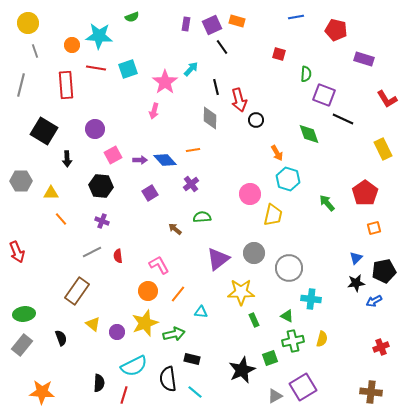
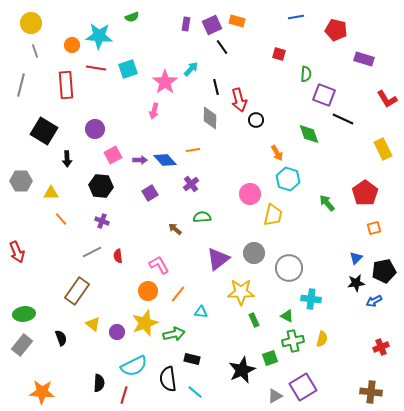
yellow circle at (28, 23): moved 3 px right
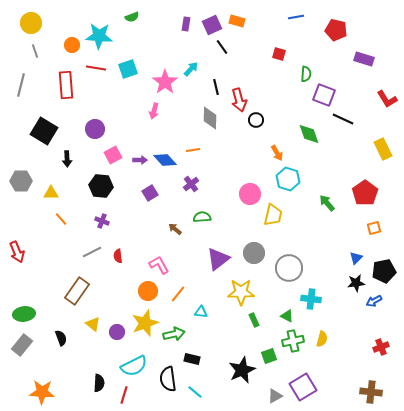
green square at (270, 358): moved 1 px left, 2 px up
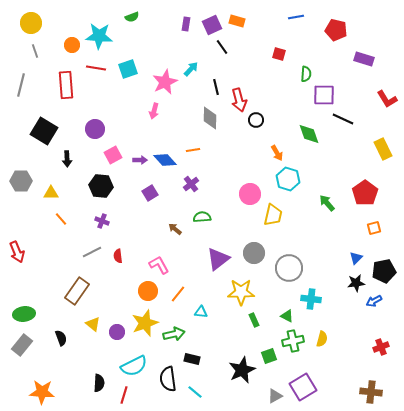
pink star at (165, 82): rotated 10 degrees clockwise
purple square at (324, 95): rotated 20 degrees counterclockwise
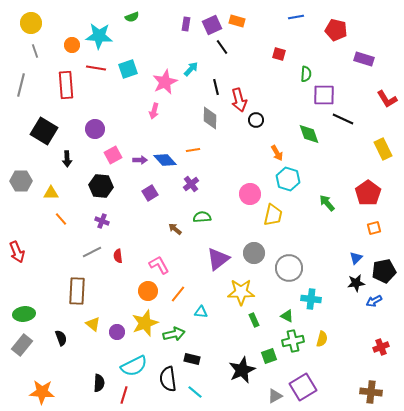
red pentagon at (365, 193): moved 3 px right
brown rectangle at (77, 291): rotated 32 degrees counterclockwise
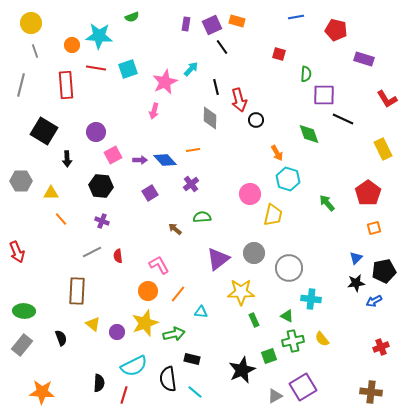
purple circle at (95, 129): moved 1 px right, 3 px down
green ellipse at (24, 314): moved 3 px up; rotated 10 degrees clockwise
yellow semicircle at (322, 339): rotated 126 degrees clockwise
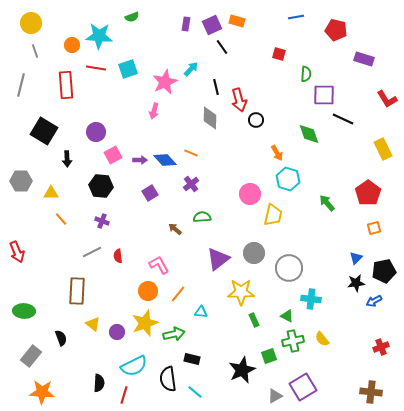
orange line at (193, 150): moved 2 px left, 3 px down; rotated 32 degrees clockwise
gray rectangle at (22, 345): moved 9 px right, 11 px down
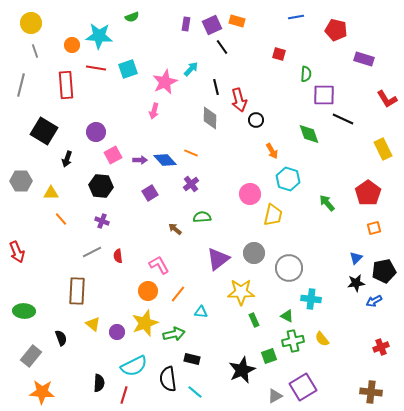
orange arrow at (277, 153): moved 5 px left, 2 px up
black arrow at (67, 159): rotated 21 degrees clockwise
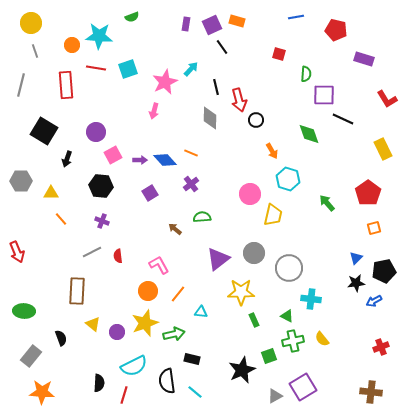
black semicircle at (168, 379): moved 1 px left, 2 px down
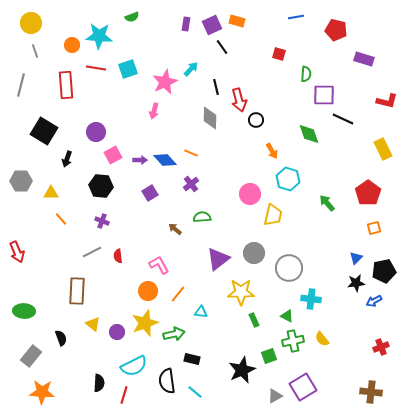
red L-shape at (387, 99): moved 2 px down; rotated 45 degrees counterclockwise
